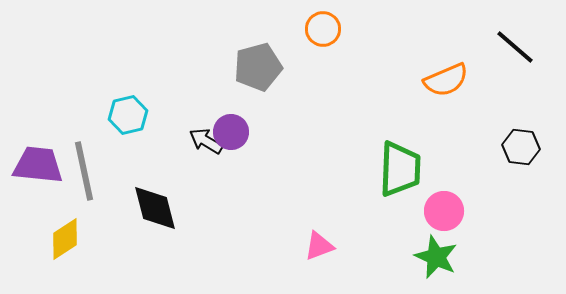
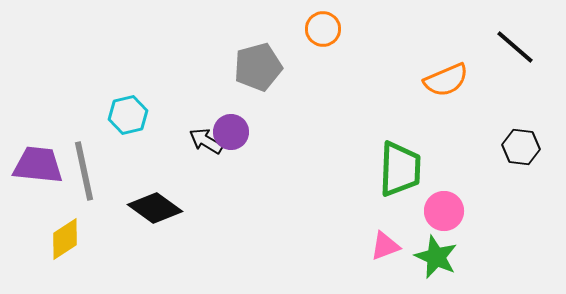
black diamond: rotated 40 degrees counterclockwise
pink triangle: moved 66 px right
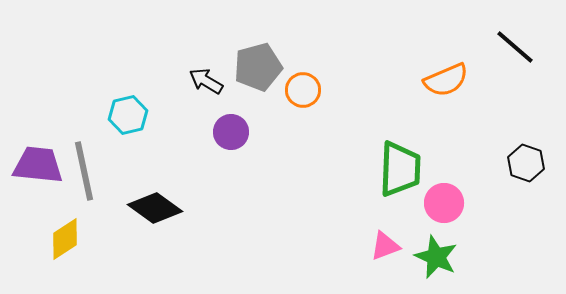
orange circle: moved 20 px left, 61 px down
black arrow: moved 60 px up
black hexagon: moved 5 px right, 16 px down; rotated 12 degrees clockwise
pink circle: moved 8 px up
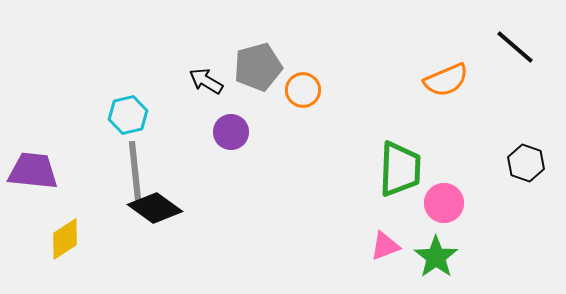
purple trapezoid: moved 5 px left, 6 px down
gray line: moved 51 px right; rotated 6 degrees clockwise
green star: rotated 12 degrees clockwise
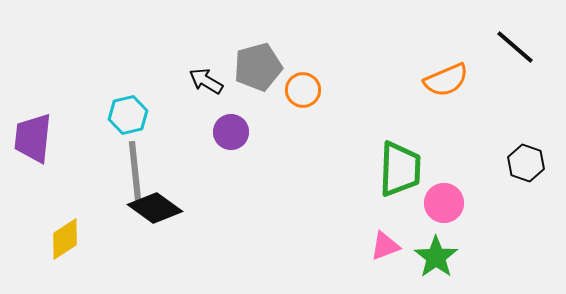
purple trapezoid: moved 33 px up; rotated 90 degrees counterclockwise
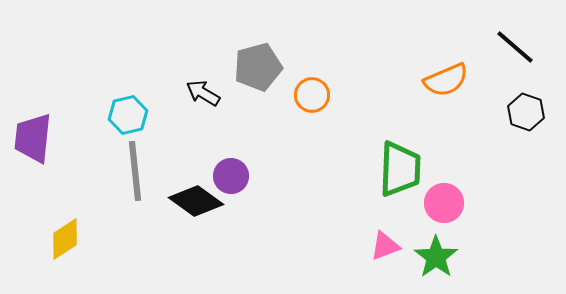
black arrow: moved 3 px left, 12 px down
orange circle: moved 9 px right, 5 px down
purple circle: moved 44 px down
black hexagon: moved 51 px up
black diamond: moved 41 px right, 7 px up
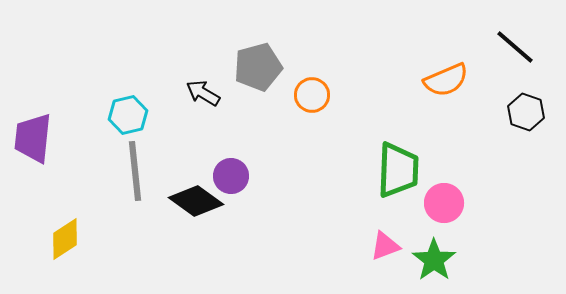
green trapezoid: moved 2 px left, 1 px down
green star: moved 2 px left, 3 px down
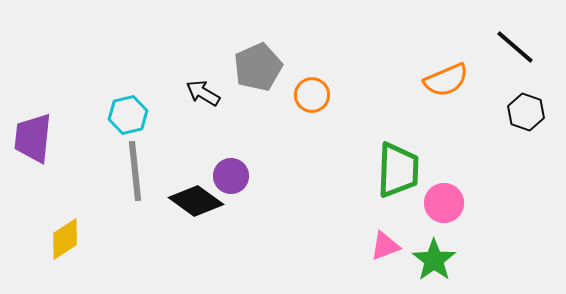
gray pentagon: rotated 9 degrees counterclockwise
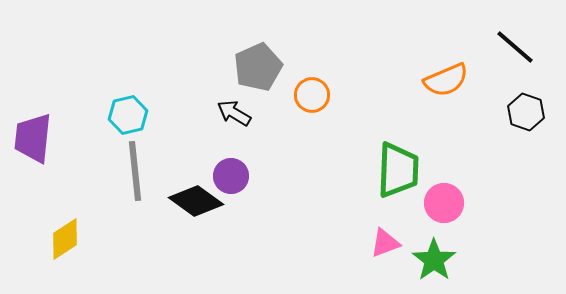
black arrow: moved 31 px right, 20 px down
pink triangle: moved 3 px up
